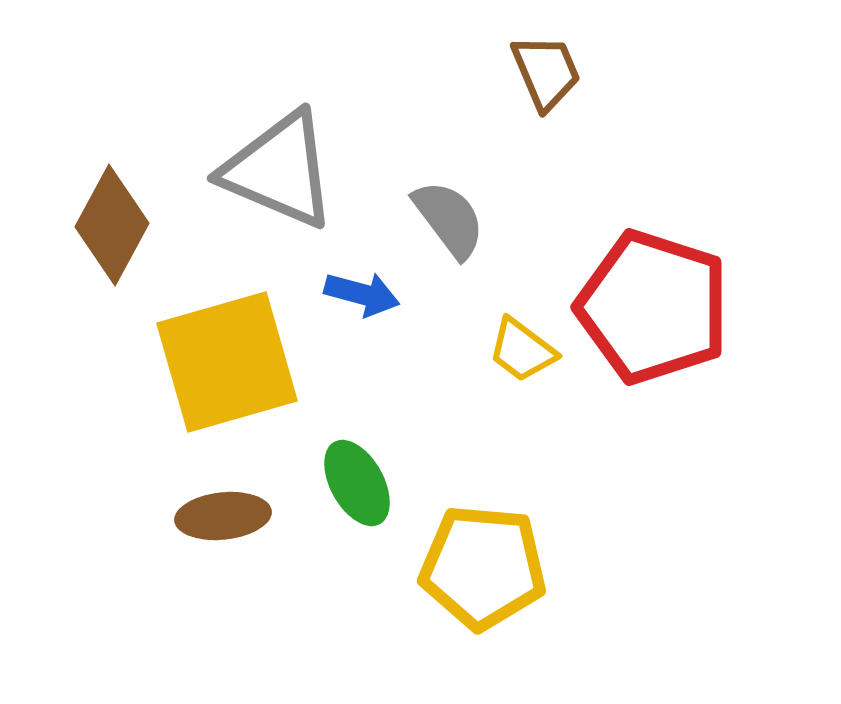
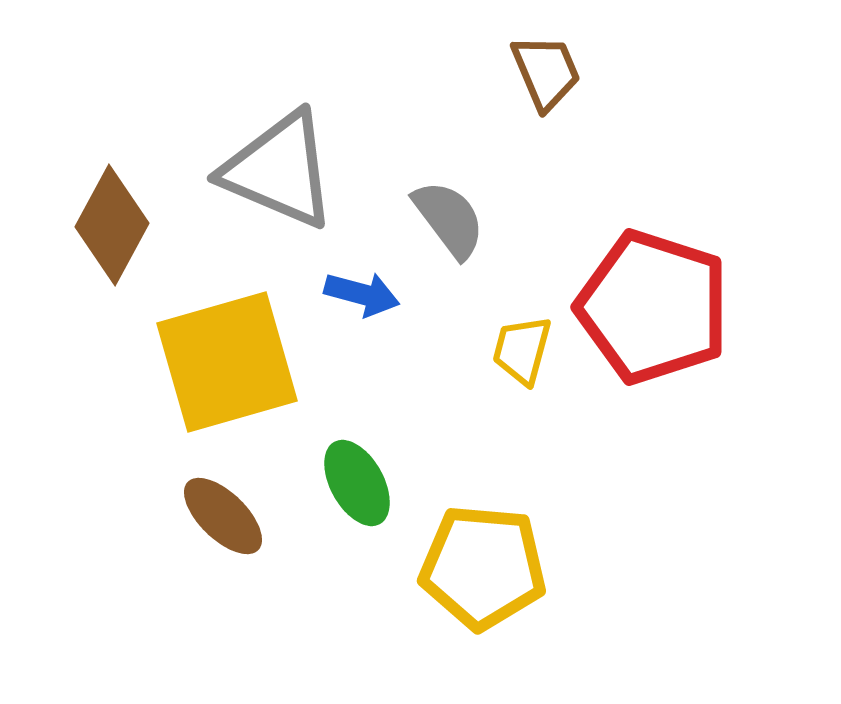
yellow trapezoid: rotated 68 degrees clockwise
brown ellipse: rotated 50 degrees clockwise
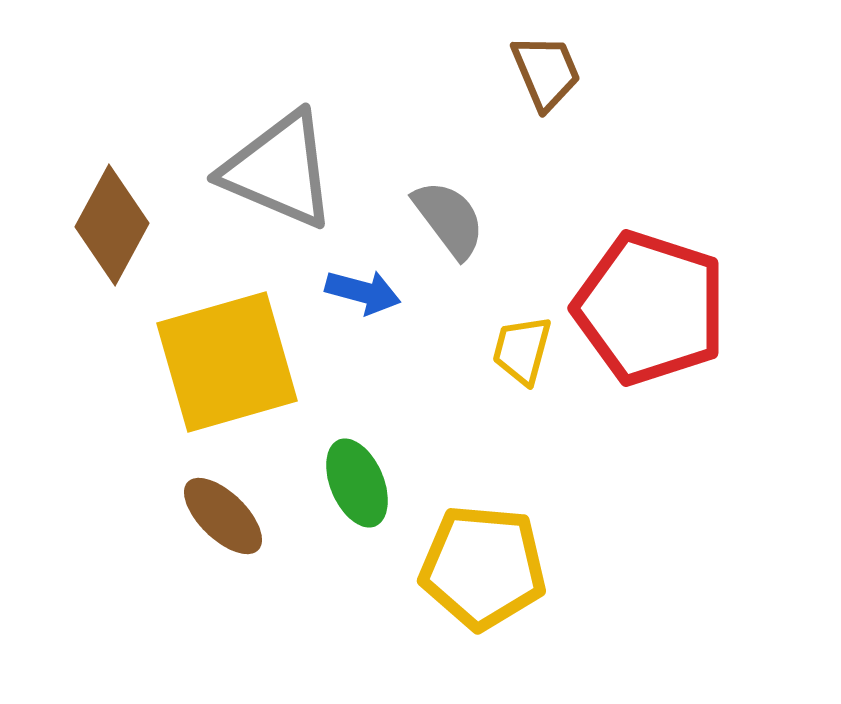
blue arrow: moved 1 px right, 2 px up
red pentagon: moved 3 px left, 1 px down
green ellipse: rotated 6 degrees clockwise
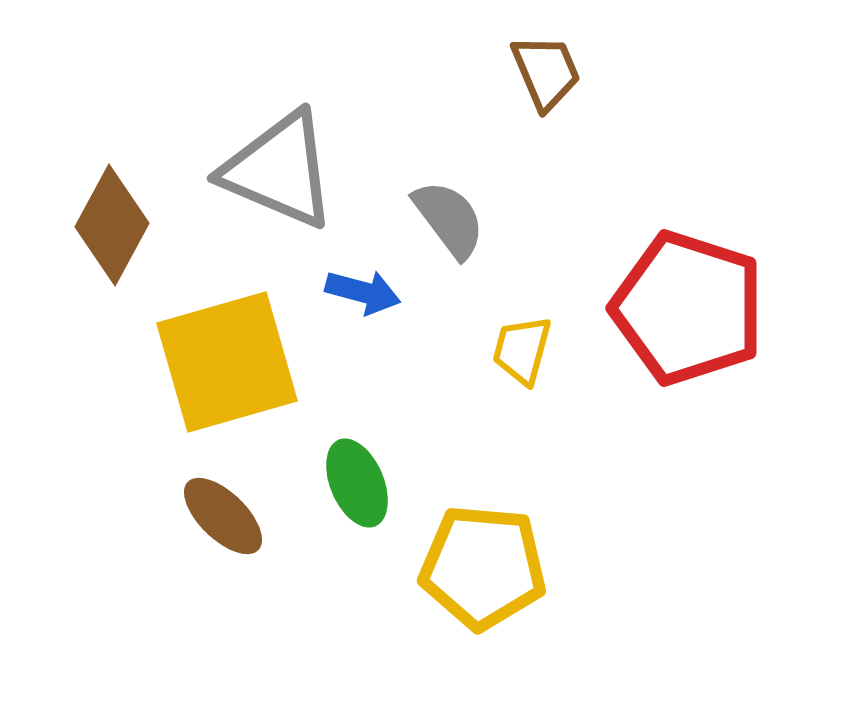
red pentagon: moved 38 px right
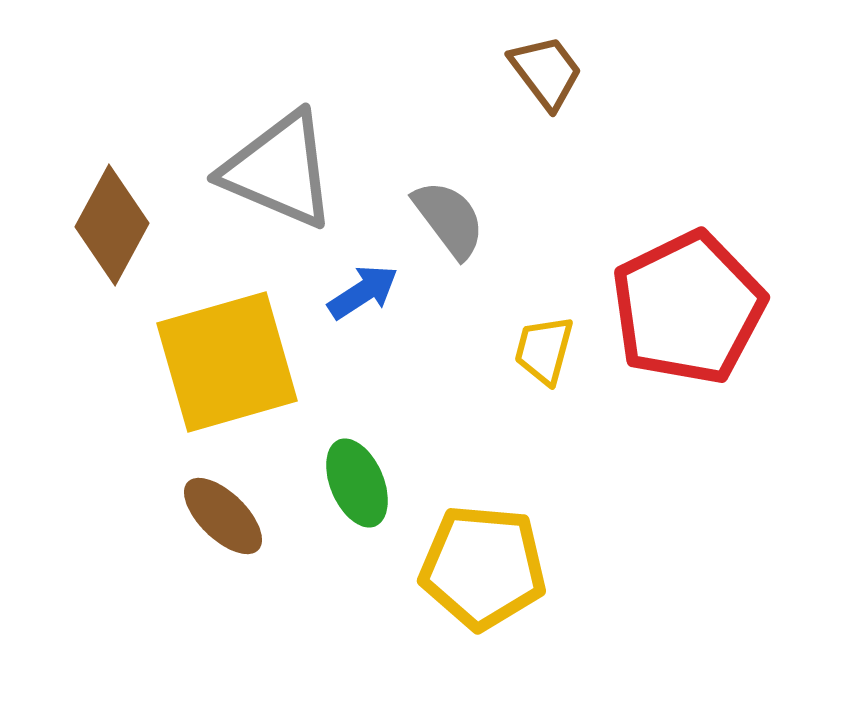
brown trapezoid: rotated 14 degrees counterclockwise
blue arrow: rotated 48 degrees counterclockwise
red pentagon: rotated 28 degrees clockwise
yellow trapezoid: moved 22 px right
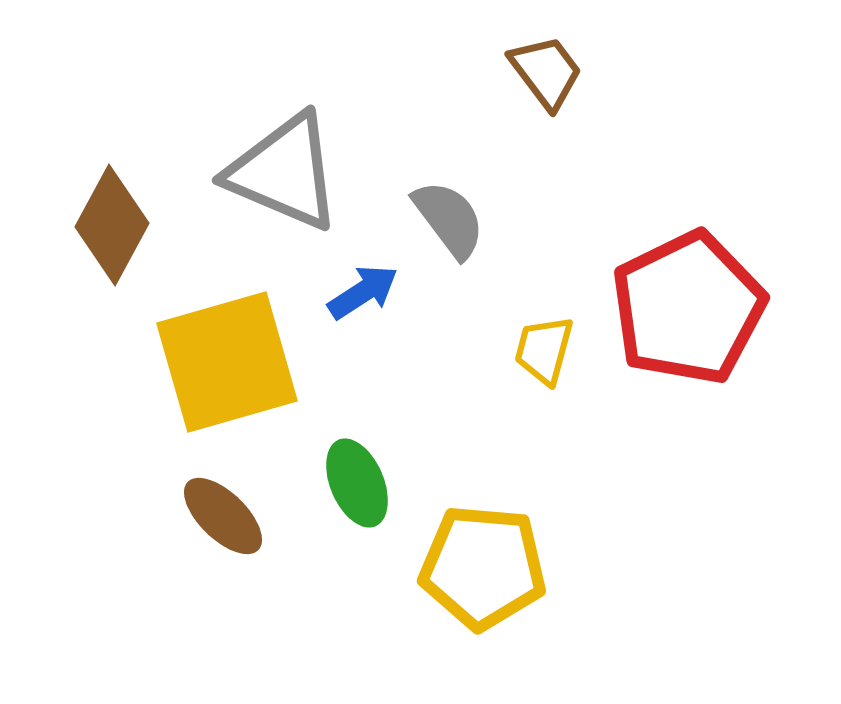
gray triangle: moved 5 px right, 2 px down
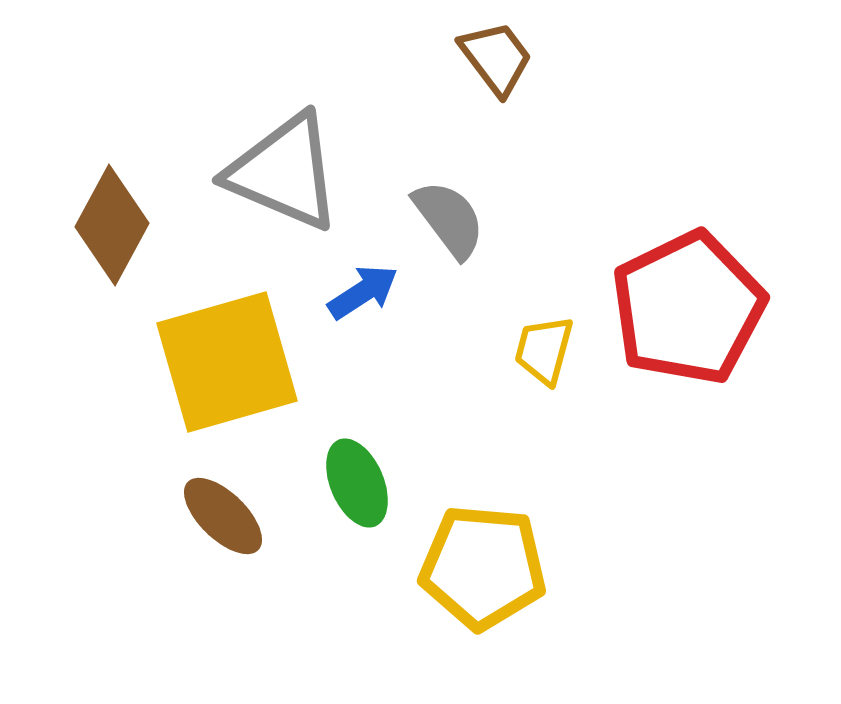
brown trapezoid: moved 50 px left, 14 px up
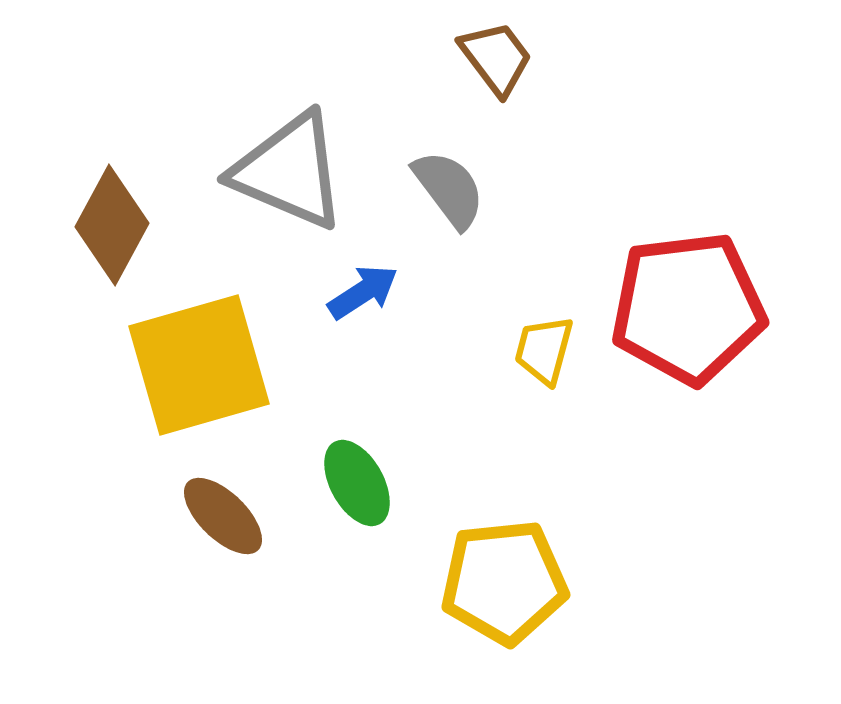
gray triangle: moved 5 px right, 1 px up
gray semicircle: moved 30 px up
red pentagon: rotated 19 degrees clockwise
yellow square: moved 28 px left, 3 px down
green ellipse: rotated 6 degrees counterclockwise
yellow pentagon: moved 21 px right, 15 px down; rotated 11 degrees counterclockwise
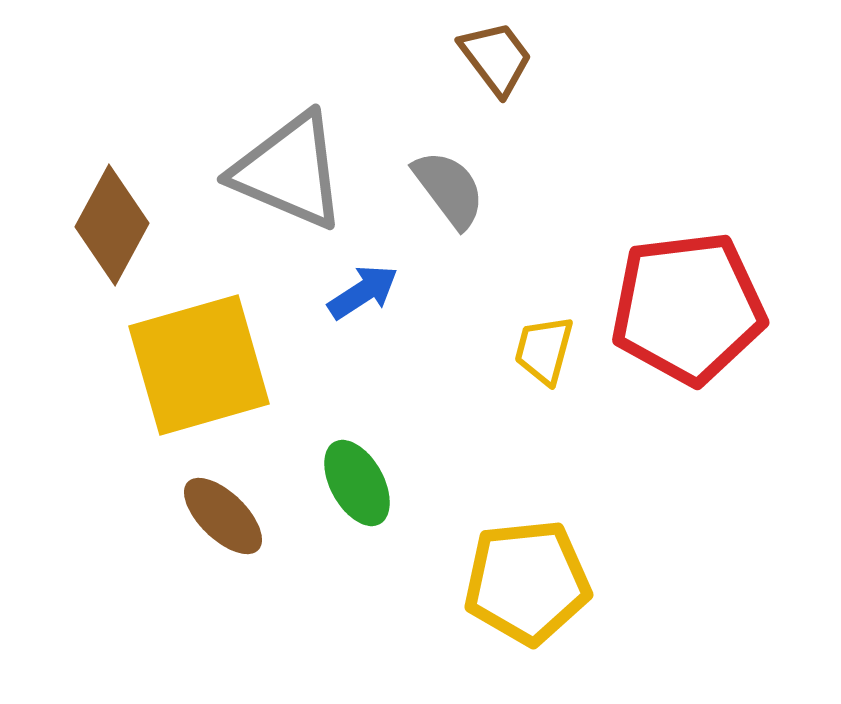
yellow pentagon: moved 23 px right
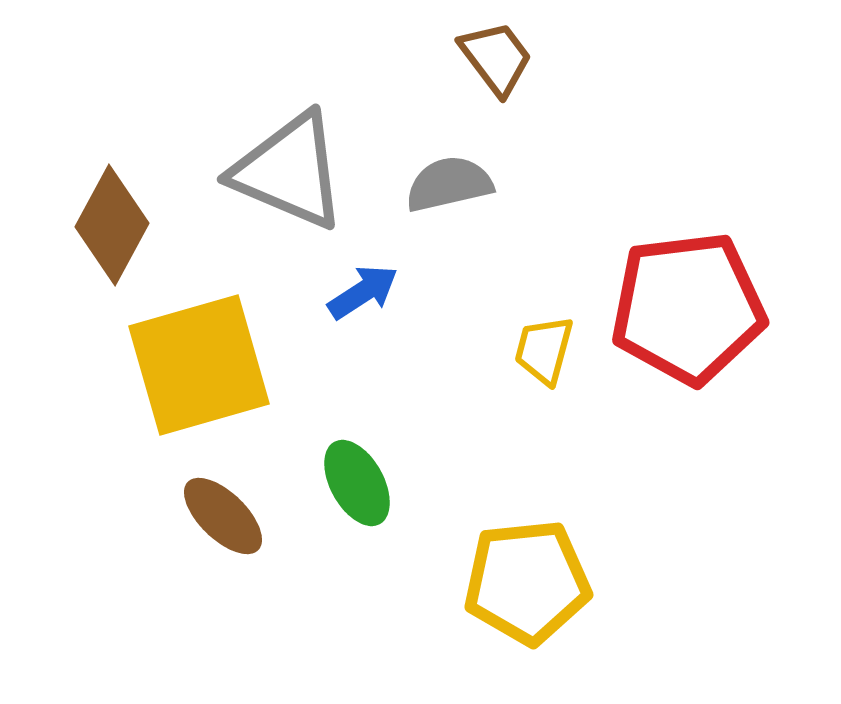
gray semicircle: moved 5 px up; rotated 66 degrees counterclockwise
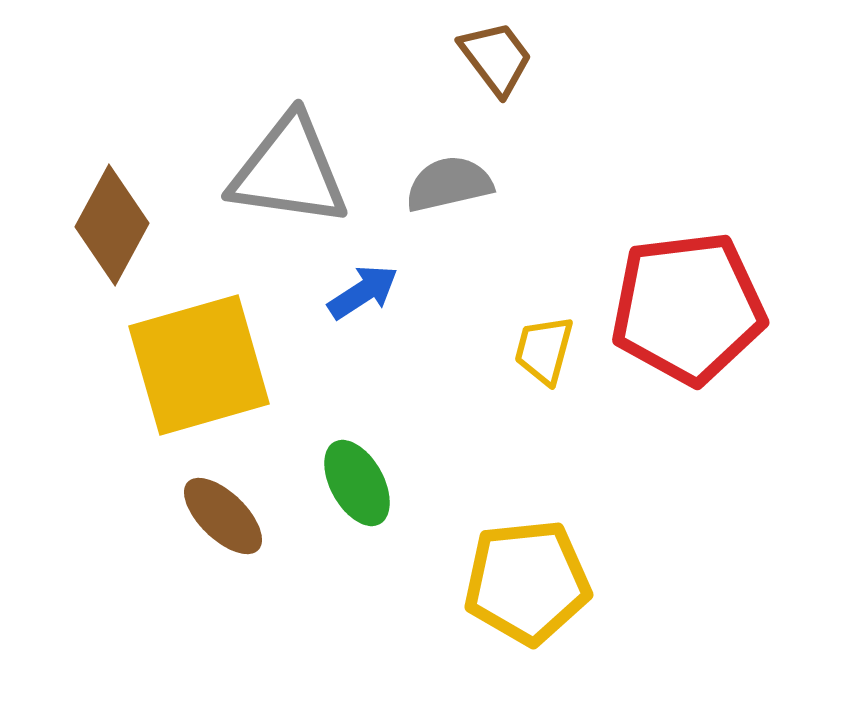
gray triangle: rotated 15 degrees counterclockwise
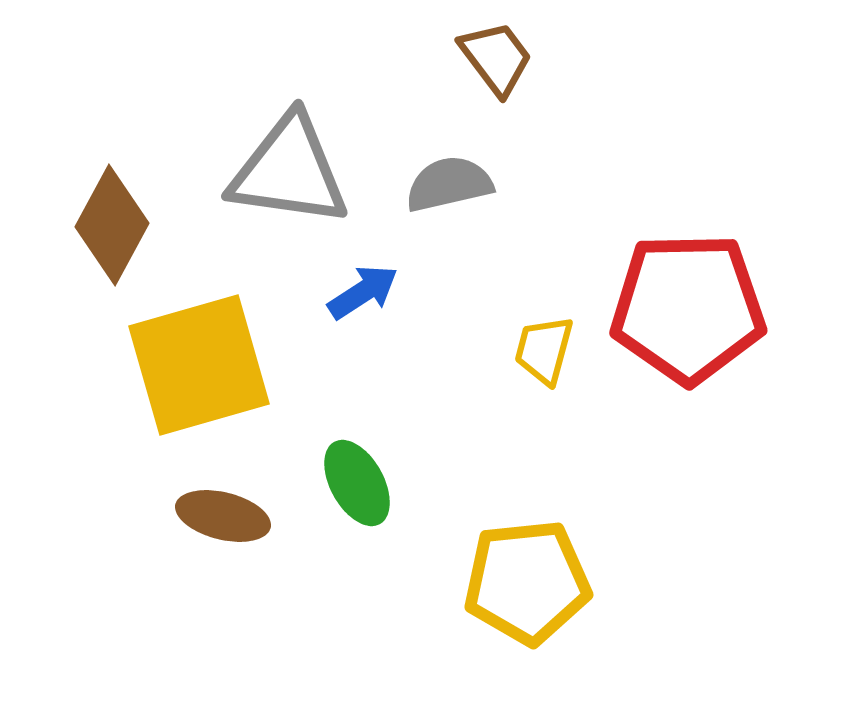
red pentagon: rotated 6 degrees clockwise
brown ellipse: rotated 30 degrees counterclockwise
